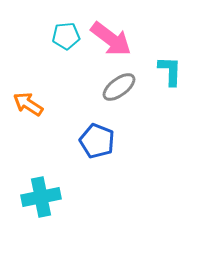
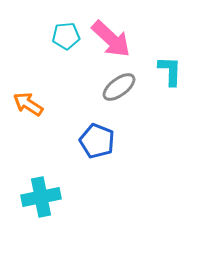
pink arrow: rotated 6 degrees clockwise
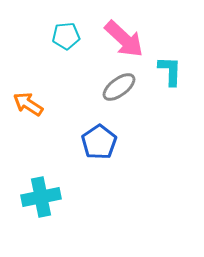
pink arrow: moved 13 px right
blue pentagon: moved 2 px right, 1 px down; rotated 16 degrees clockwise
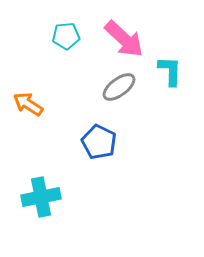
blue pentagon: rotated 12 degrees counterclockwise
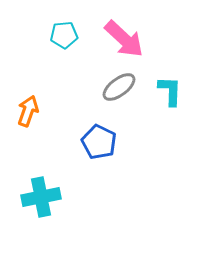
cyan pentagon: moved 2 px left, 1 px up
cyan L-shape: moved 20 px down
orange arrow: moved 7 px down; rotated 76 degrees clockwise
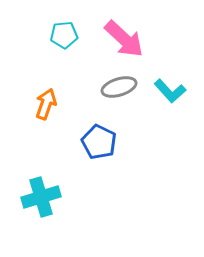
gray ellipse: rotated 20 degrees clockwise
cyan L-shape: rotated 136 degrees clockwise
orange arrow: moved 18 px right, 7 px up
cyan cross: rotated 6 degrees counterclockwise
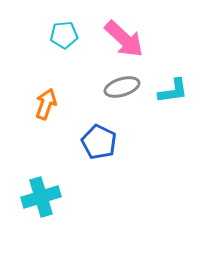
gray ellipse: moved 3 px right
cyan L-shape: moved 3 px right; rotated 56 degrees counterclockwise
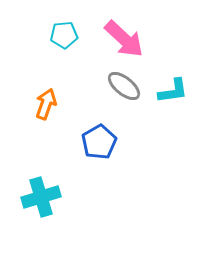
gray ellipse: moved 2 px right, 1 px up; rotated 56 degrees clockwise
blue pentagon: rotated 16 degrees clockwise
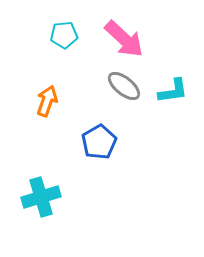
orange arrow: moved 1 px right, 3 px up
